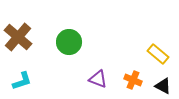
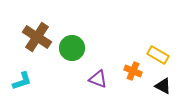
brown cross: moved 19 px right; rotated 8 degrees counterclockwise
green circle: moved 3 px right, 6 px down
yellow rectangle: moved 1 px down; rotated 10 degrees counterclockwise
orange cross: moved 9 px up
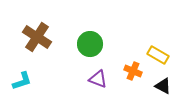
green circle: moved 18 px right, 4 px up
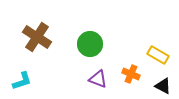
orange cross: moved 2 px left, 3 px down
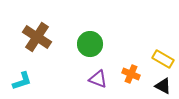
yellow rectangle: moved 5 px right, 4 px down
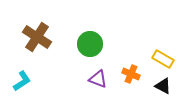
cyan L-shape: rotated 15 degrees counterclockwise
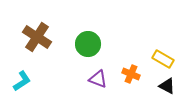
green circle: moved 2 px left
black triangle: moved 4 px right
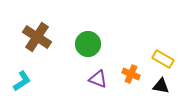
black triangle: moved 6 px left; rotated 18 degrees counterclockwise
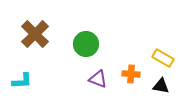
brown cross: moved 2 px left, 3 px up; rotated 12 degrees clockwise
green circle: moved 2 px left
yellow rectangle: moved 1 px up
orange cross: rotated 18 degrees counterclockwise
cyan L-shape: rotated 30 degrees clockwise
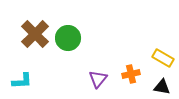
green circle: moved 18 px left, 6 px up
orange cross: rotated 18 degrees counterclockwise
purple triangle: rotated 48 degrees clockwise
black triangle: moved 1 px right, 1 px down
